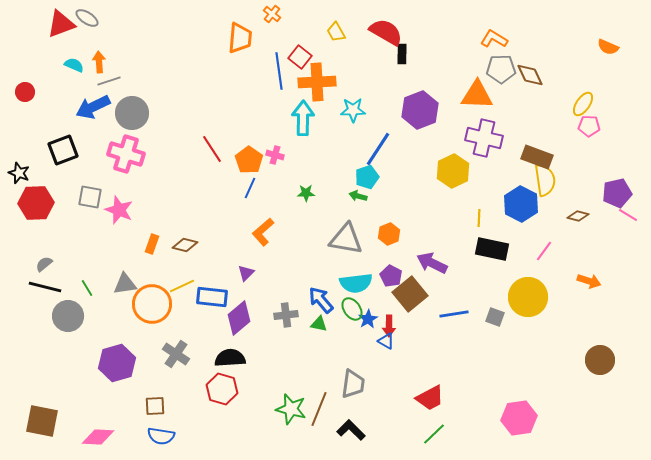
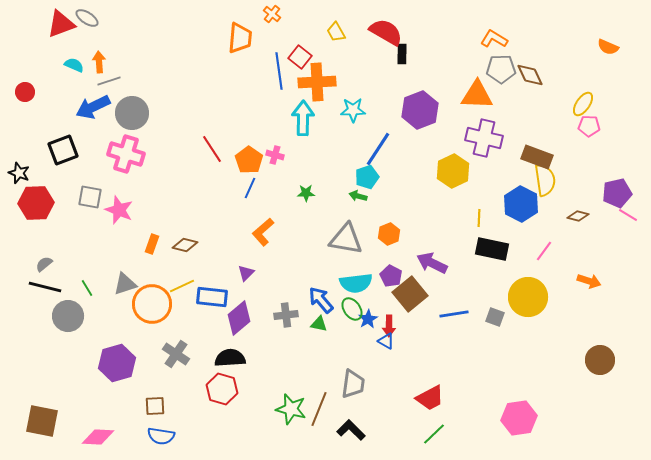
gray triangle at (125, 284): rotated 10 degrees counterclockwise
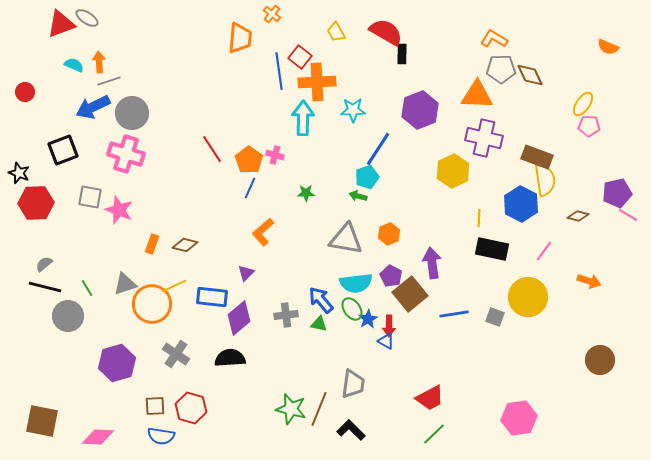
purple arrow at (432, 263): rotated 56 degrees clockwise
yellow line at (182, 286): moved 8 px left
red hexagon at (222, 389): moved 31 px left, 19 px down
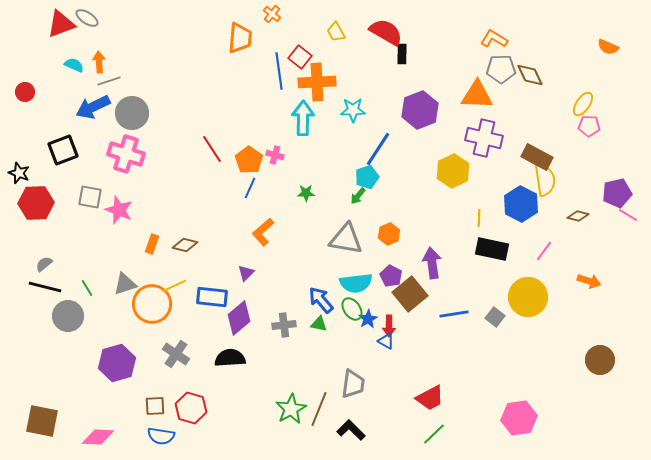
brown rectangle at (537, 157): rotated 8 degrees clockwise
green arrow at (358, 196): rotated 66 degrees counterclockwise
gray cross at (286, 315): moved 2 px left, 10 px down
gray square at (495, 317): rotated 18 degrees clockwise
green star at (291, 409): rotated 28 degrees clockwise
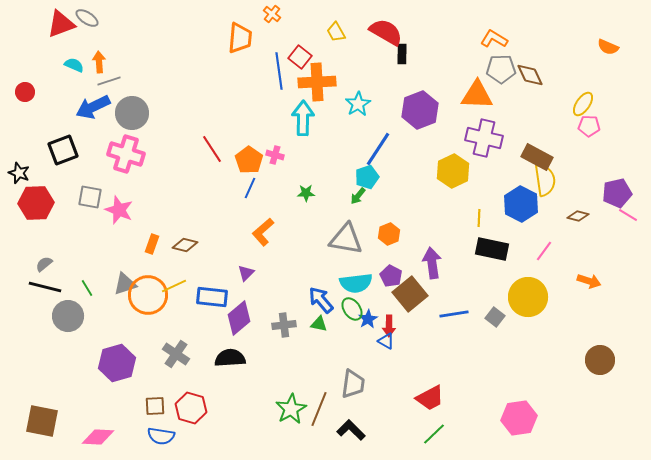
cyan star at (353, 110): moved 5 px right, 6 px up; rotated 30 degrees counterclockwise
orange circle at (152, 304): moved 4 px left, 9 px up
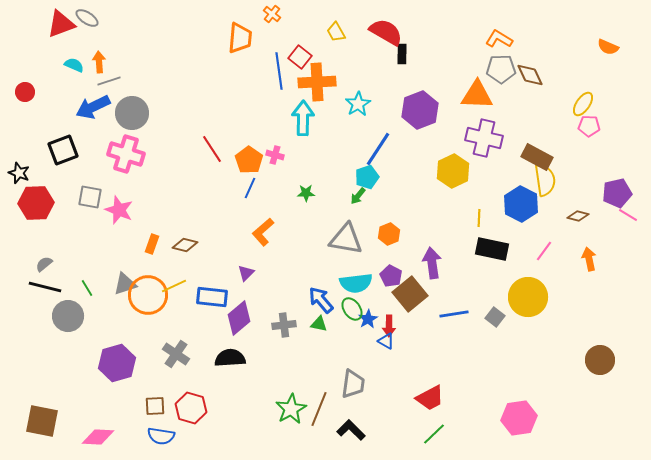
orange L-shape at (494, 39): moved 5 px right
orange arrow at (589, 281): moved 22 px up; rotated 120 degrees counterclockwise
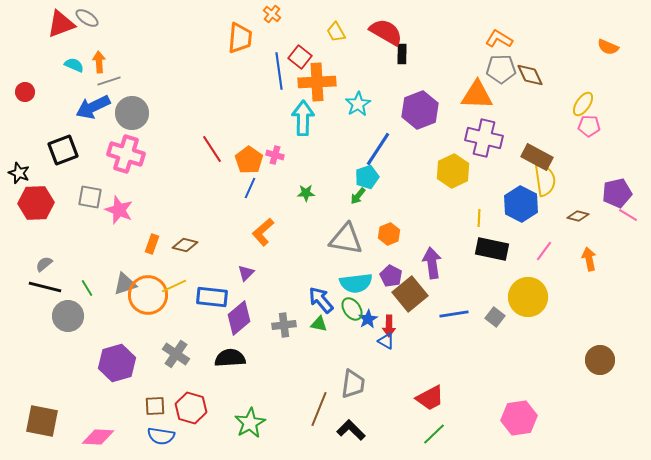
green star at (291, 409): moved 41 px left, 14 px down
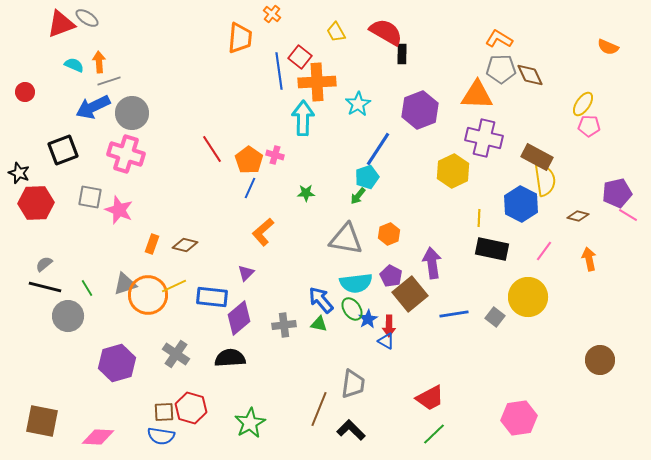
brown square at (155, 406): moved 9 px right, 6 px down
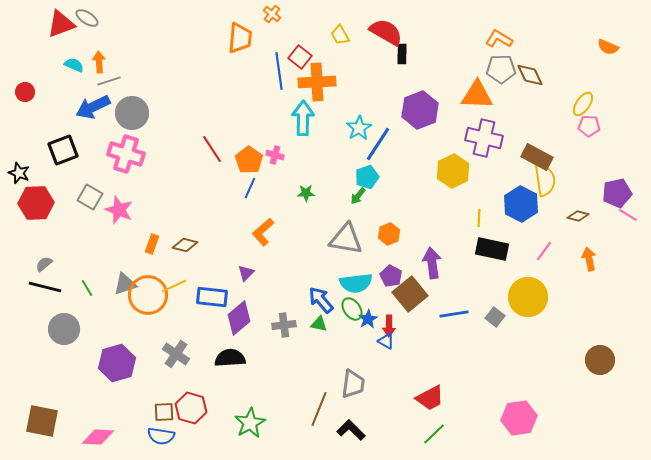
yellow trapezoid at (336, 32): moved 4 px right, 3 px down
cyan star at (358, 104): moved 1 px right, 24 px down
blue line at (378, 149): moved 5 px up
gray square at (90, 197): rotated 20 degrees clockwise
gray circle at (68, 316): moved 4 px left, 13 px down
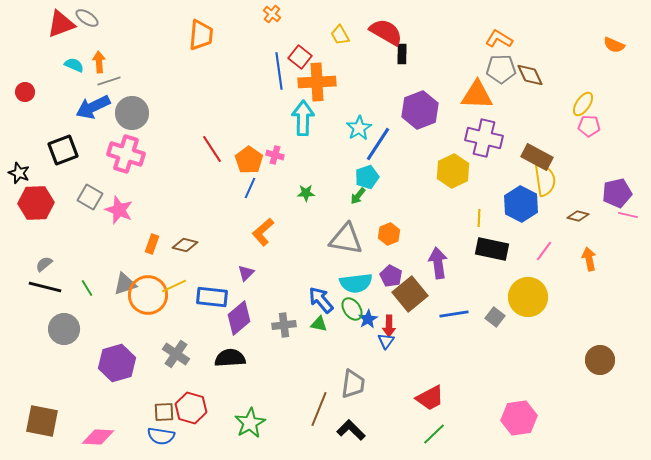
orange trapezoid at (240, 38): moved 39 px left, 3 px up
orange semicircle at (608, 47): moved 6 px right, 2 px up
pink line at (628, 215): rotated 18 degrees counterclockwise
purple arrow at (432, 263): moved 6 px right
blue triangle at (386, 341): rotated 36 degrees clockwise
